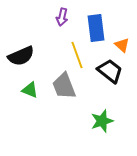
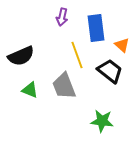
green star: rotated 25 degrees clockwise
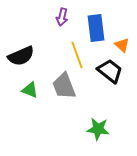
green star: moved 4 px left, 8 px down
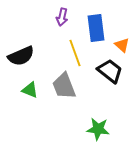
yellow line: moved 2 px left, 2 px up
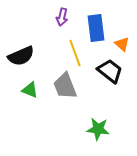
orange triangle: moved 1 px up
gray trapezoid: moved 1 px right
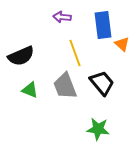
purple arrow: rotated 84 degrees clockwise
blue rectangle: moved 7 px right, 3 px up
black trapezoid: moved 8 px left, 12 px down; rotated 12 degrees clockwise
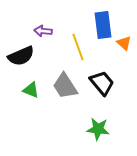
purple arrow: moved 19 px left, 14 px down
orange triangle: moved 2 px right, 1 px up
yellow line: moved 3 px right, 6 px up
gray trapezoid: rotated 12 degrees counterclockwise
green triangle: moved 1 px right
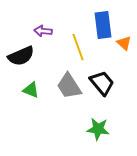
gray trapezoid: moved 4 px right
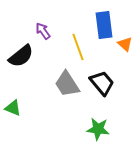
blue rectangle: moved 1 px right
purple arrow: rotated 48 degrees clockwise
orange triangle: moved 1 px right, 1 px down
black semicircle: rotated 16 degrees counterclockwise
gray trapezoid: moved 2 px left, 2 px up
green triangle: moved 18 px left, 18 px down
